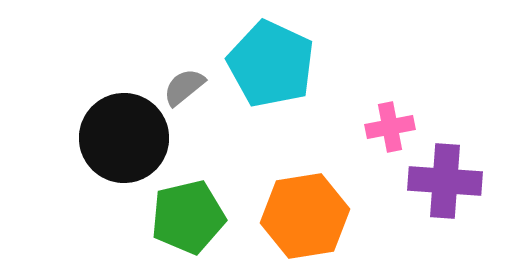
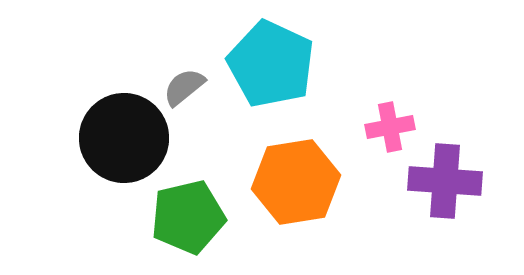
orange hexagon: moved 9 px left, 34 px up
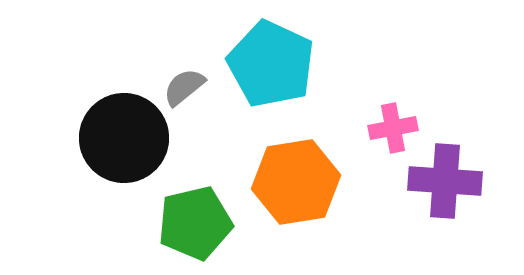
pink cross: moved 3 px right, 1 px down
green pentagon: moved 7 px right, 6 px down
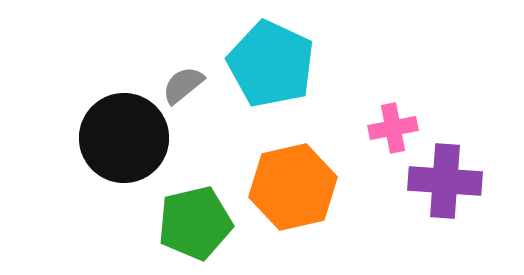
gray semicircle: moved 1 px left, 2 px up
orange hexagon: moved 3 px left, 5 px down; rotated 4 degrees counterclockwise
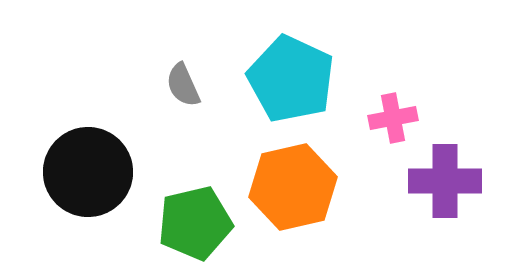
cyan pentagon: moved 20 px right, 15 px down
gray semicircle: rotated 75 degrees counterclockwise
pink cross: moved 10 px up
black circle: moved 36 px left, 34 px down
purple cross: rotated 4 degrees counterclockwise
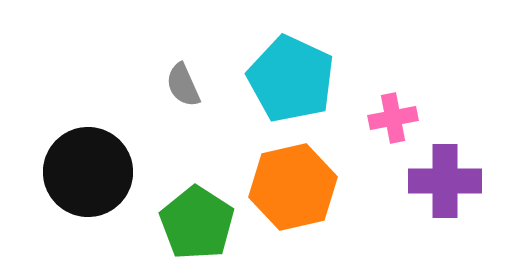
green pentagon: moved 2 px right; rotated 26 degrees counterclockwise
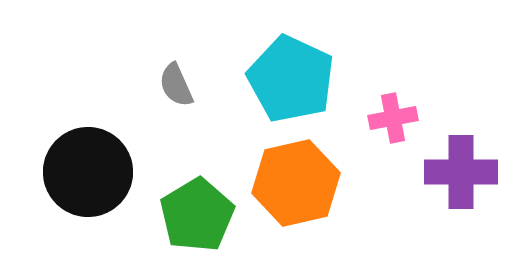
gray semicircle: moved 7 px left
purple cross: moved 16 px right, 9 px up
orange hexagon: moved 3 px right, 4 px up
green pentagon: moved 8 px up; rotated 8 degrees clockwise
